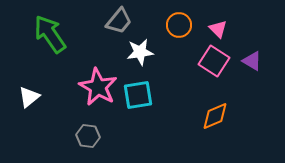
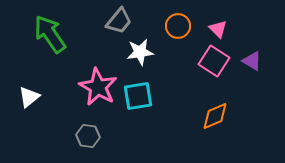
orange circle: moved 1 px left, 1 px down
cyan square: moved 1 px down
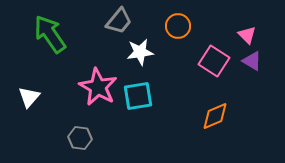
pink triangle: moved 29 px right, 6 px down
white triangle: rotated 10 degrees counterclockwise
gray hexagon: moved 8 px left, 2 px down
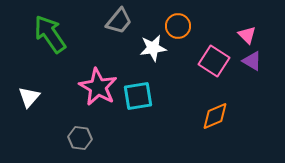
white star: moved 13 px right, 4 px up
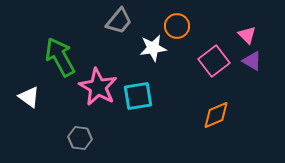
orange circle: moved 1 px left
green arrow: moved 10 px right, 23 px down; rotated 6 degrees clockwise
pink square: rotated 20 degrees clockwise
white triangle: rotated 35 degrees counterclockwise
orange diamond: moved 1 px right, 1 px up
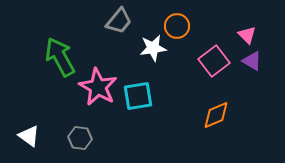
white triangle: moved 39 px down
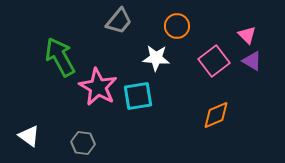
white star: moved 3 px right, 10 px down; rotated 12 degrees clockwise
gray hexagon: moved 3 px right, 5 px down
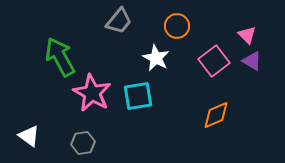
white star: rotated 24 degrees clockwise
pink star: moved 6 px left, 6 px down
gray hexagon: rotated 15 degrees counterclockwise
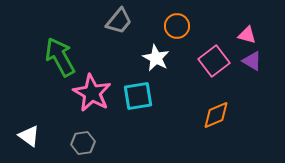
pink triangle: rotated 30 degrees counterclockwise
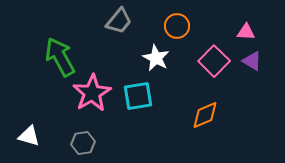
pink triangle: moved 1 px left, 3 px up; rotated 12 degrees counterclockwise
pink square: rotated 8 degrees counterclockwise
pink star: rotated 12 degrees clockwise
orange diamond: moved 11 px left
white triangle: rotated 20 degrees counterclockwise
